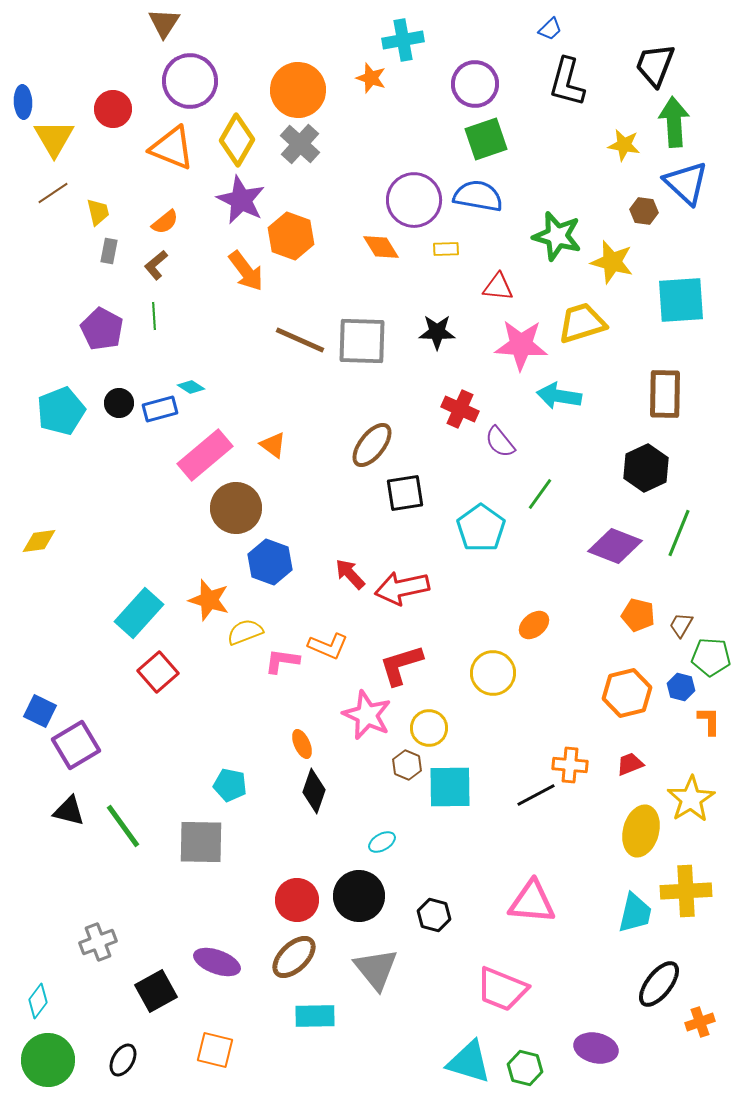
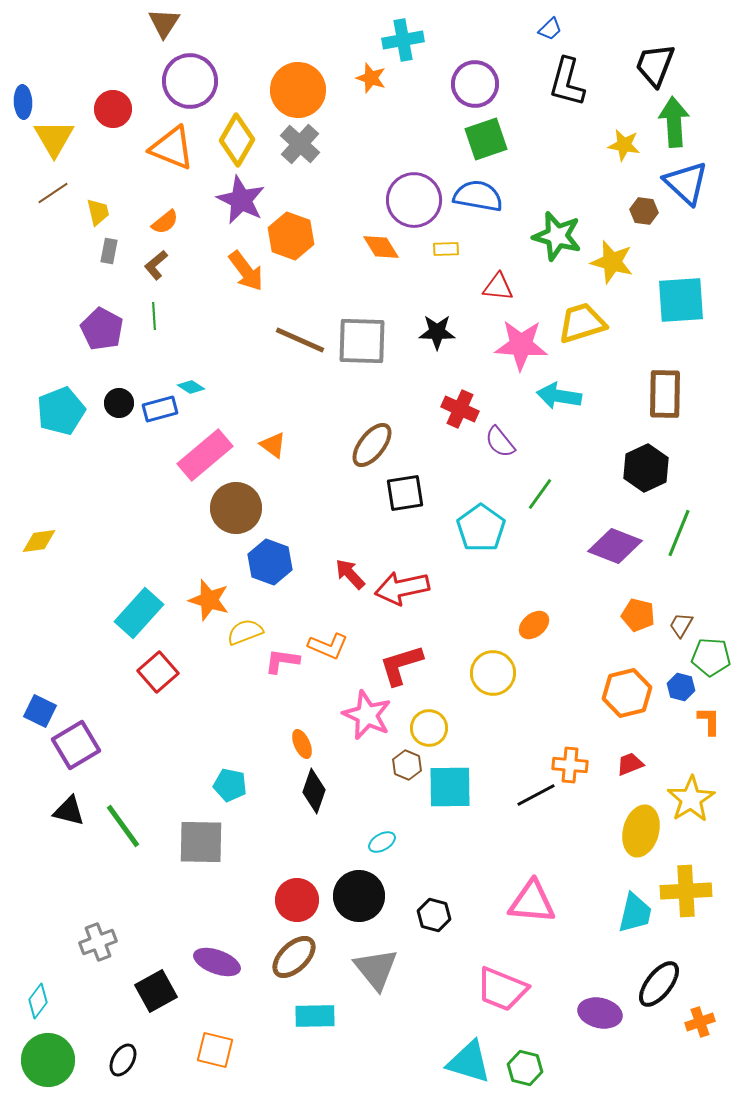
purple ellipse at (596, 1048): moved 4 px right, 35 px up
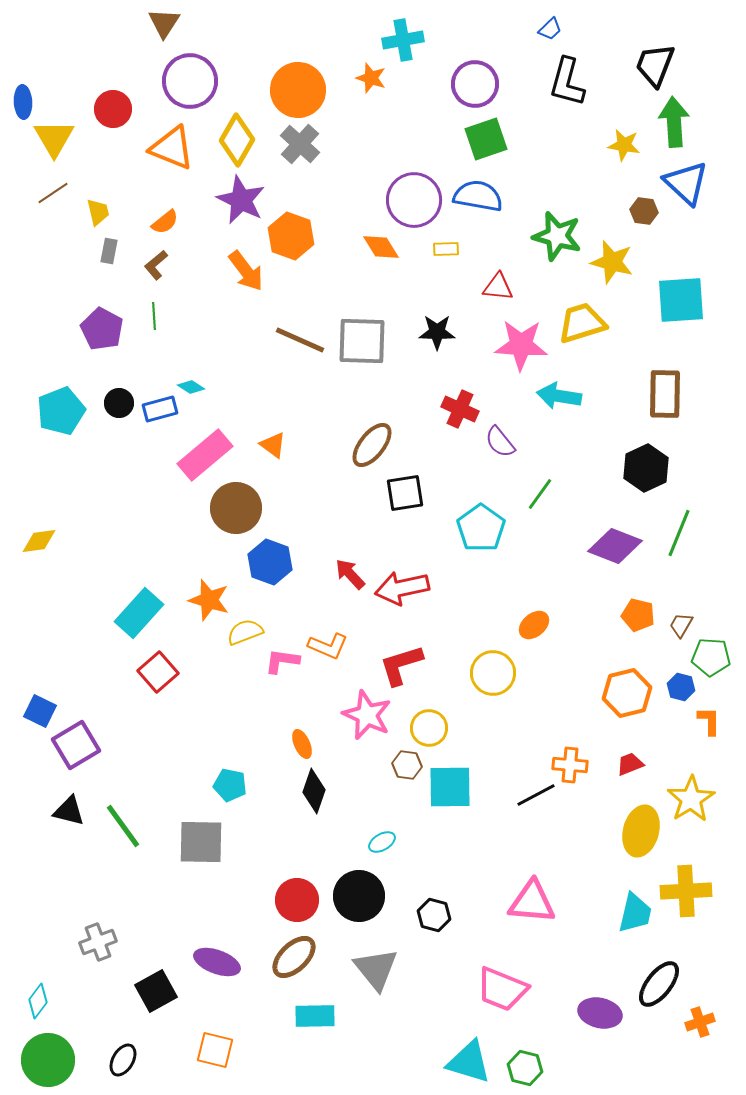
brown hexagon at (407, 765): rotated 16 degrees counterclockwise
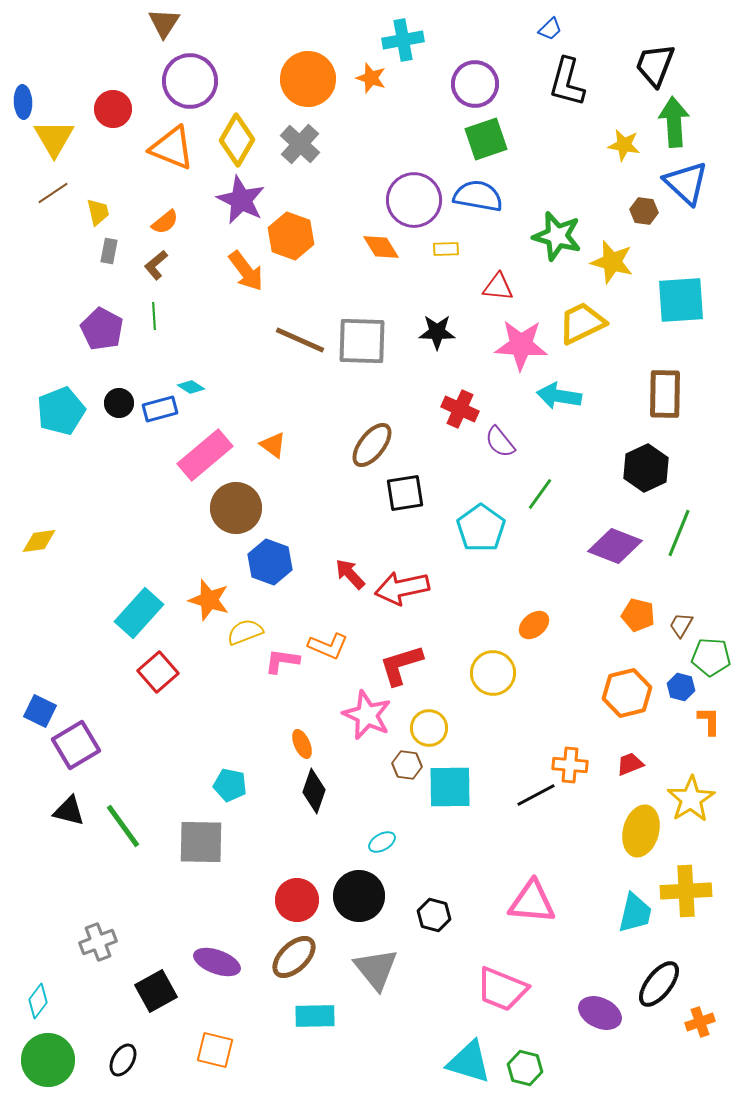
orange circle at (298, 90): moved 10 px right, 11 px up
yellow trapezoid at (582, 323): rotated 9 degrees counterclockwise
purple ellipse at (600, 1013): rotated 12 degrees clockwise
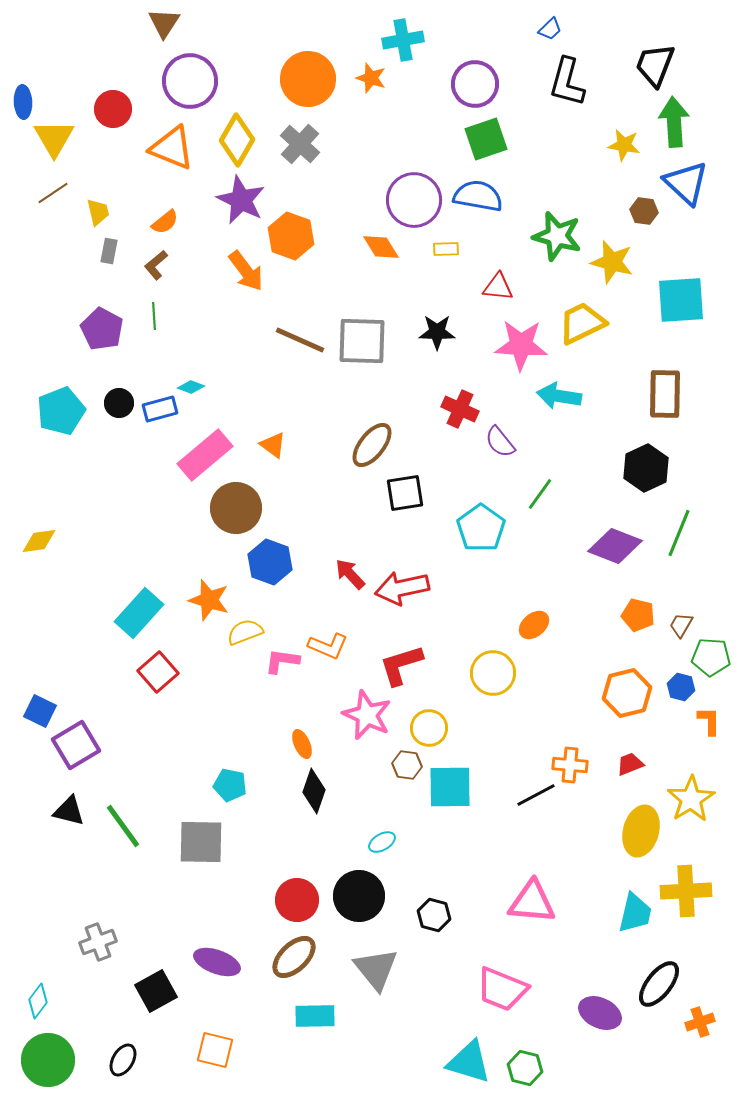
cyan diamond at (191, 387): rotated 12 degrees counterclockwise
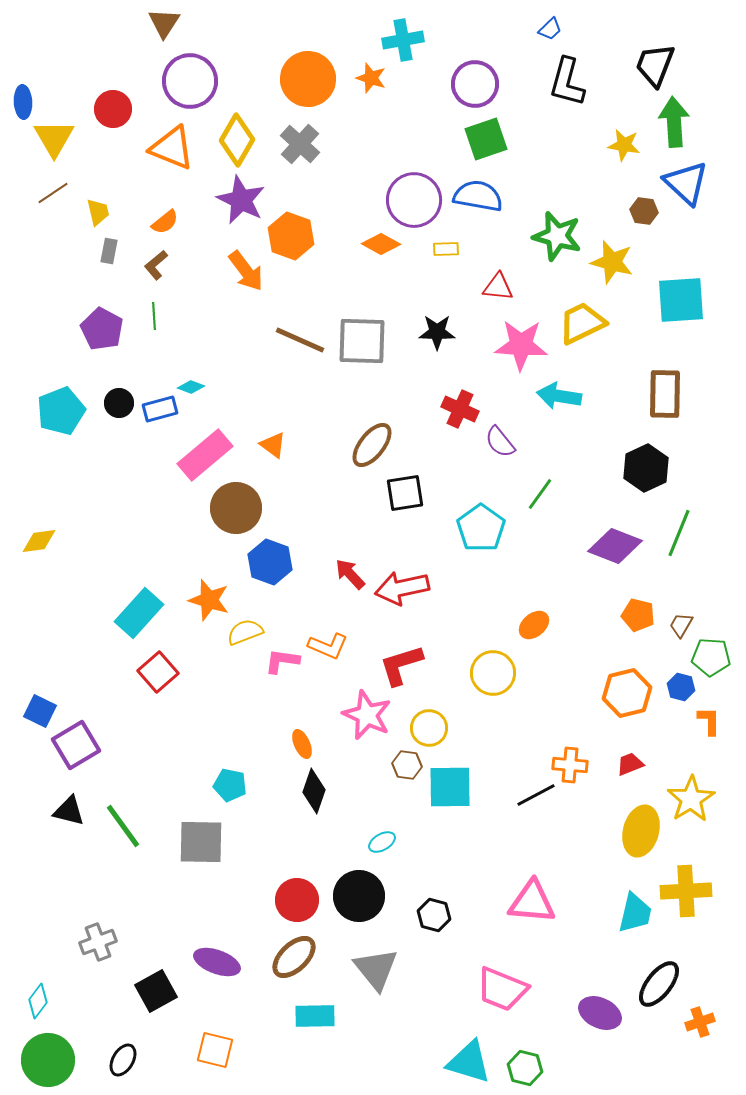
orange diamond at (381, 247): moved 3 px up; rotated 30 degrees counterclockwise
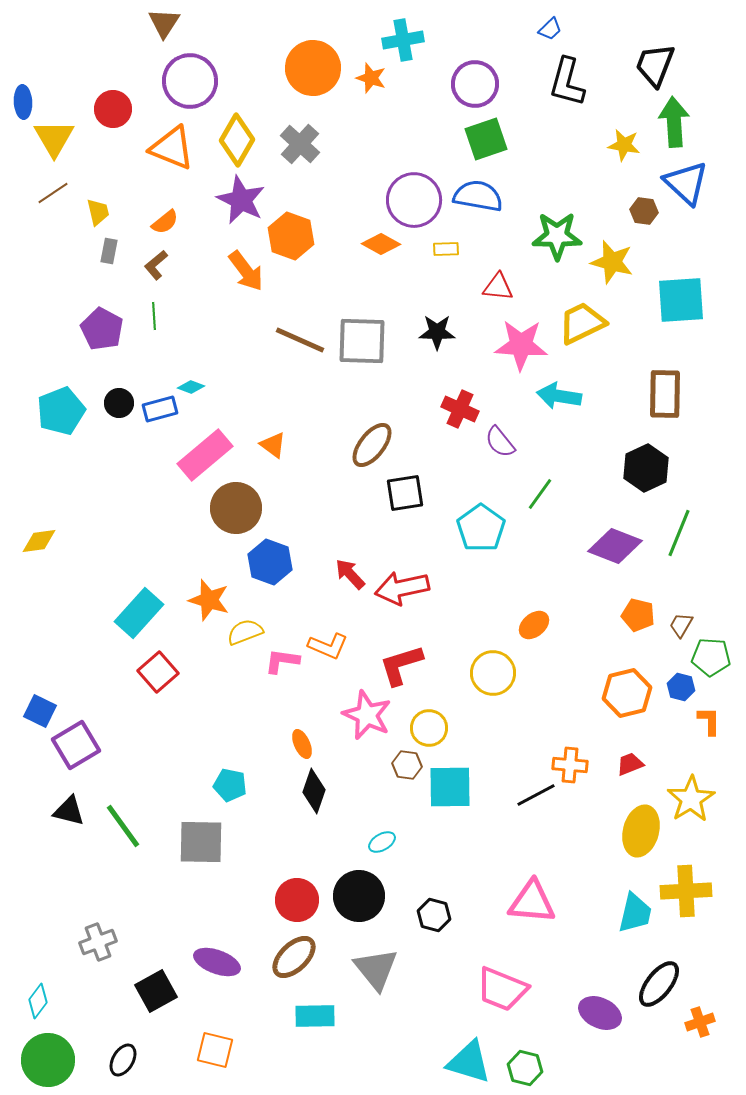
orange circle at (308, 79): moved 5 px right, 11 px up
green star at (557, 236): rotated 15 degrees counterclockwise
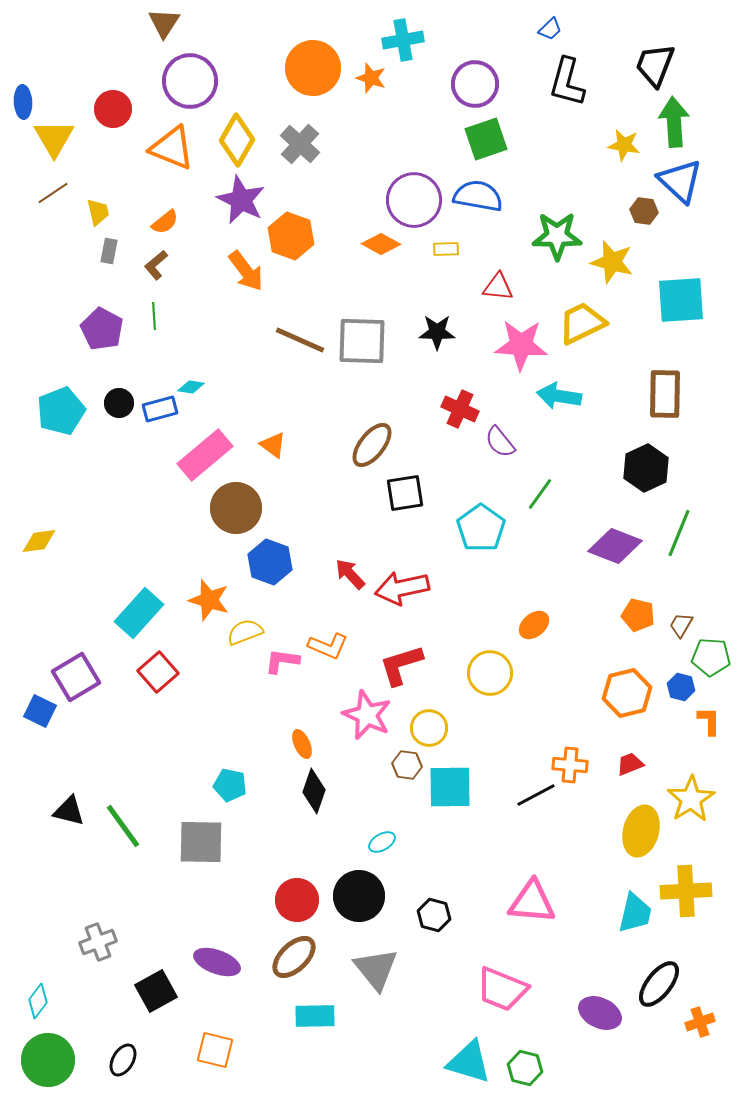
blue triangle at (686, 183): moved 6 px left, 2 px up
cyan diamond at (191, 387): rotated 12 degrees counterclockwise
yellow circle at (493, 673): moved 3 px left
purple square at (76, 745): moved 68 px up
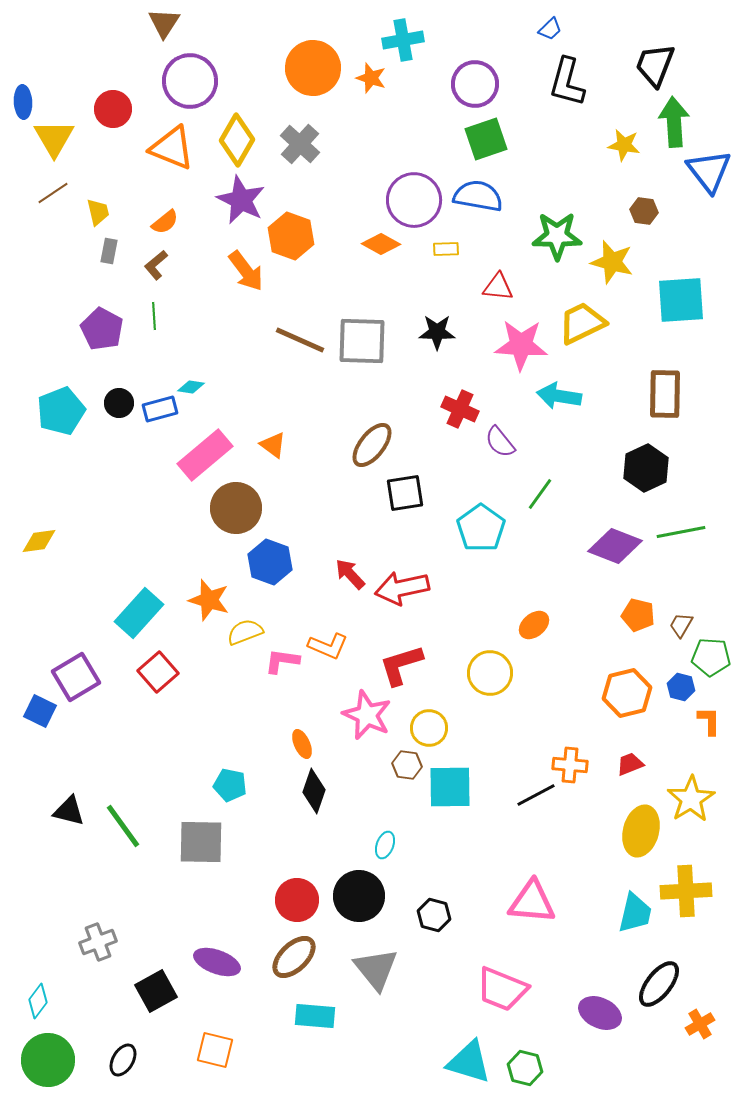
blue triangle at (680, 181): moved 29 px right, 10 px up; rotated 9 degrees clockwise
green line at (679, 533): moved 2 px right, 1 px up; rotated 57 degrees clockwise
cyan ellipse at (382, 842): moved 3 px right, 3 px down; rotated 40 degrees counterclockwise
cyan rectangle at (315, 1016): rotated 6 degrees clockwise
orange cross at (700, 1022): moved 2 px down; rotated 12 degrees counterclockwise
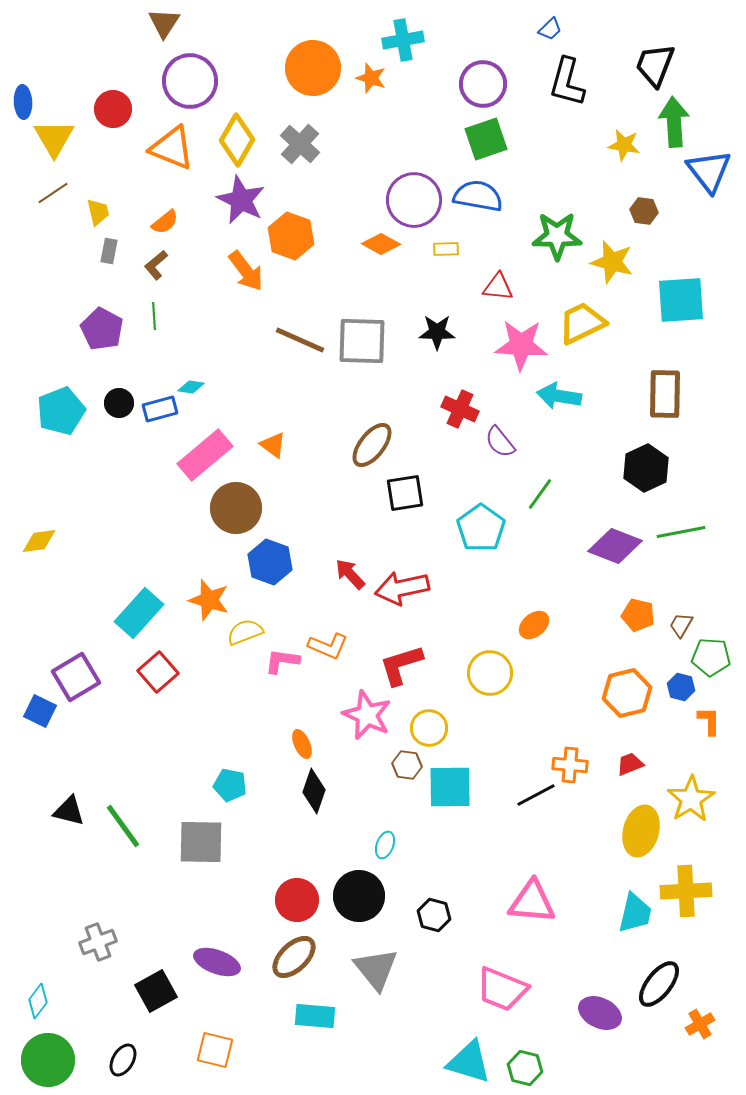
purple circle at (475, 84): moved 8 px right
